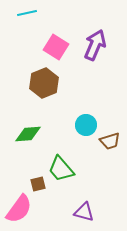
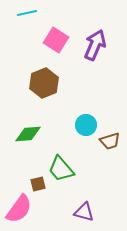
pink square: moved 7 px up
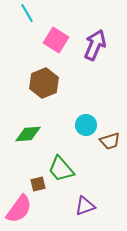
cyan line: rotated 72 degrees clockwise
purple triangle: moved 1 px right, 6 px up; rotated 35 degrees counterclockwise
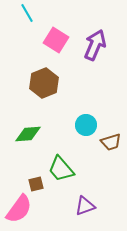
brown trapezoid: moved 1 px right, 1 px down
brown square: moved 2 px left
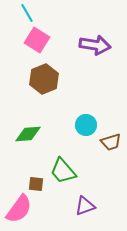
pink square: moved 19 px left
purple arrow: rotated 76 degrees clockwise
brown hexagon: moved 4 px up
green trapezoid: moved 2 px right, 2 px down
brown square: rotated 21 degrees clockwise
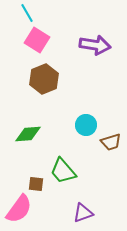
purple triangle: moved 2 px left, 7 px down
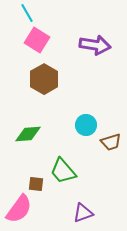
brown hexagon: rotated 8 degrees counterclockwise
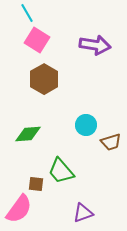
green trapezoid: moved 2 px left
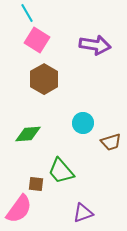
cyan circle: moved 3 px left, 2 px up
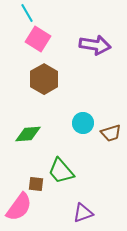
pink square: moved 1 px right, 1 px up
brown trapezoid: moved 9 px up
pink semicircle: moved 2 px up
